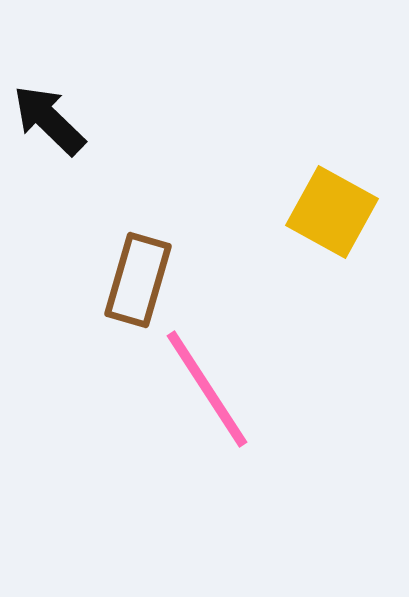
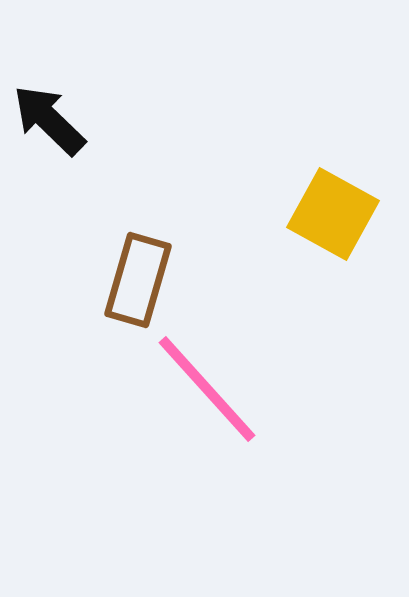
yellow square: moved 1 px right, 2 px down
pink line: rotated 9 degrees counterclockwise
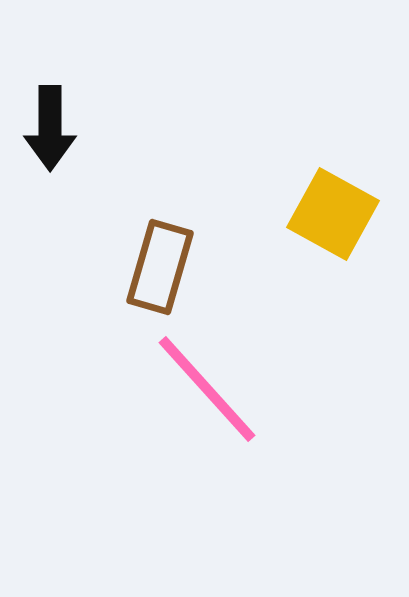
black arrow: moved 1 px right, 8 px down; rotated 134 degrees counterclockwise
brown rectangle: moved 22 px right, 13 px up
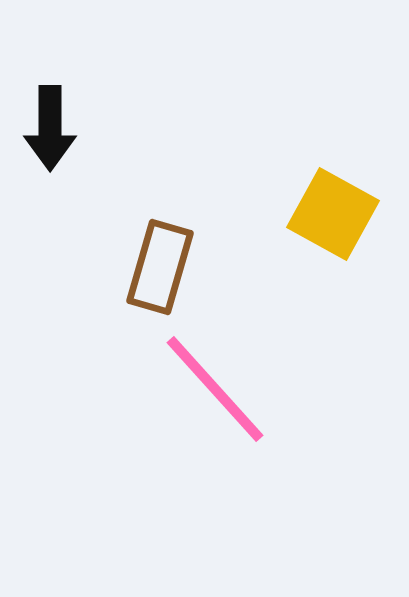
pink line: moved 8 px right
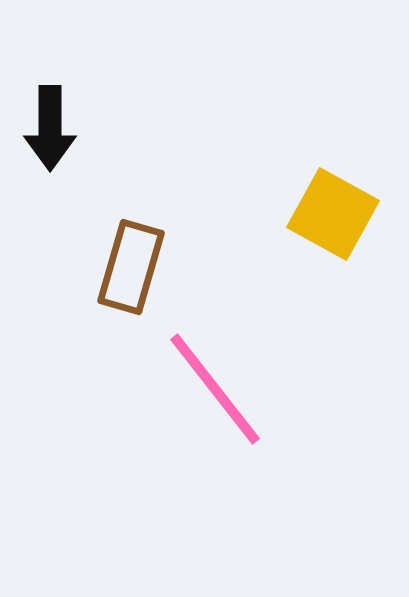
brown rectangle: moved 29 px left
pink line: rotated 4 degrees clockwise
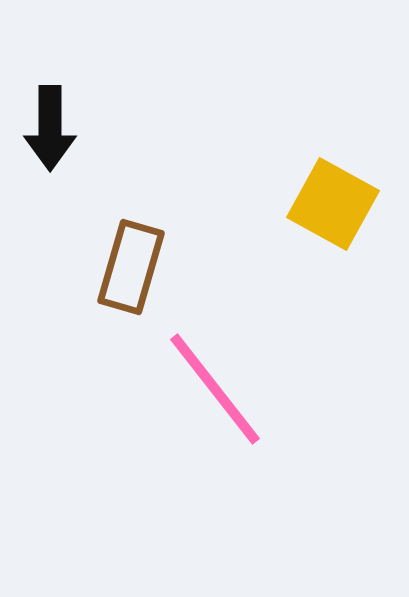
yellow square: moved 10 px up
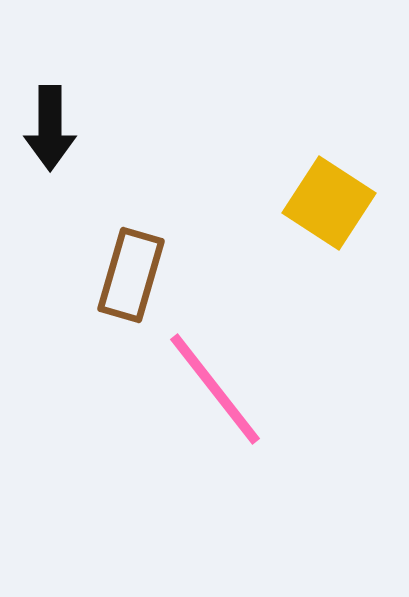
yellow square: moved 4 px left, 1 px up; rotated 4 degrees clockwise
brown rectangle: moved 8 px down
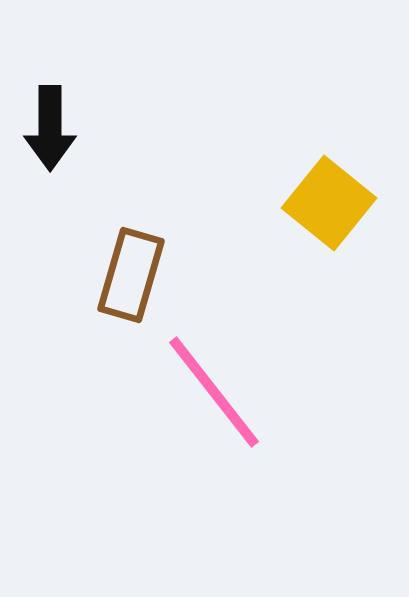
yellow square: rotated 6 degrees clockwise
pink line: moved 1 px left, 3 px down
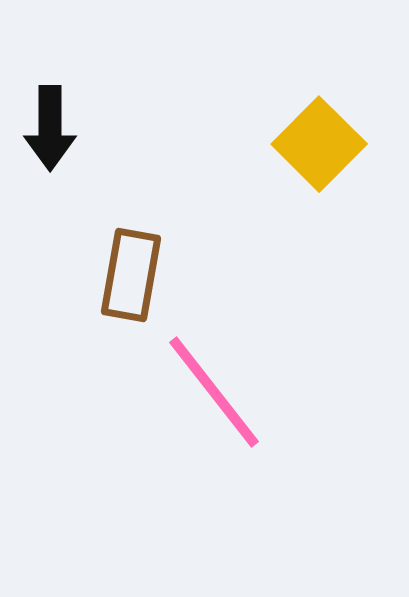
yellow square: moved 10 px left, 59 px up; rotated 6 degrees clockwise
brown rectangle: rotated 6 degrees counterclockwise
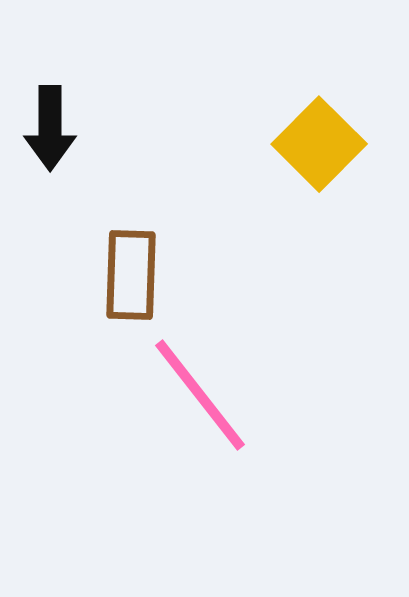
brown rectangle: rotated 8 degrees counterclockwise
pink line: moved 14 px left, 3 px down
